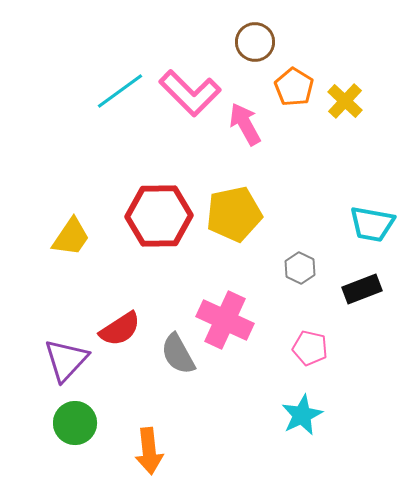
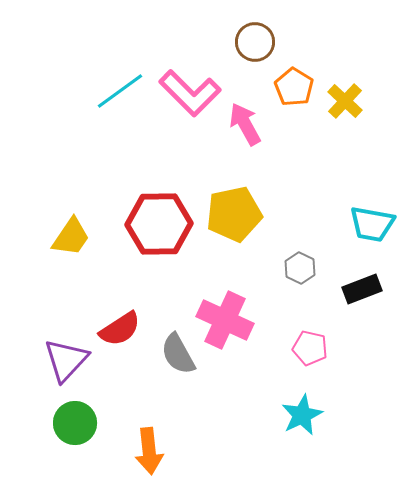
red hexagon: moved 8 px down
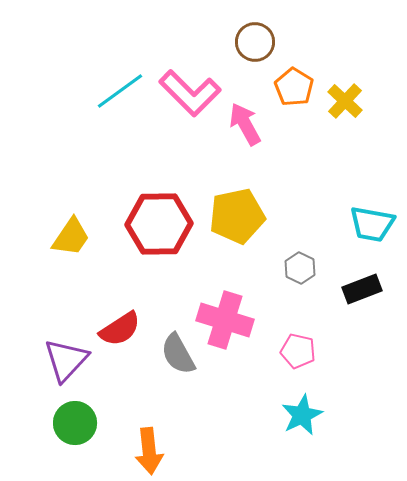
yellow pentagon: moved 3 px right, 2 px down
pink cross: rotated 8 degrees counterclockwise
pink pentagon: moved 12 px left, 3 px down
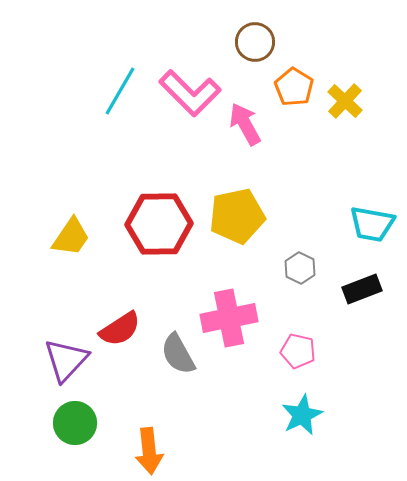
cyan line: rotated 24 degrees counterclockwise
pink cross: moved 4 px right, 2 px up; rotated 28 degrees counterclockwise
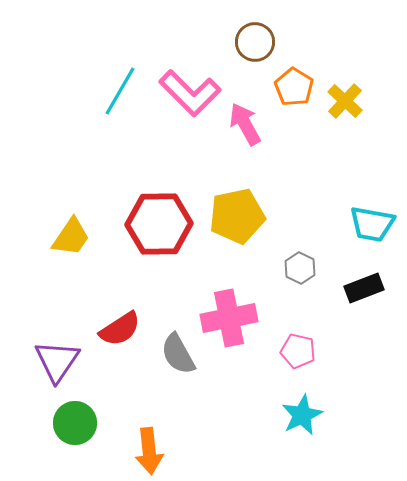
black rectangle: moved 2 px right, 1 px up
purple triangle: moved 9 px left, 1 px down; rotated 9 degrees counterclockwise
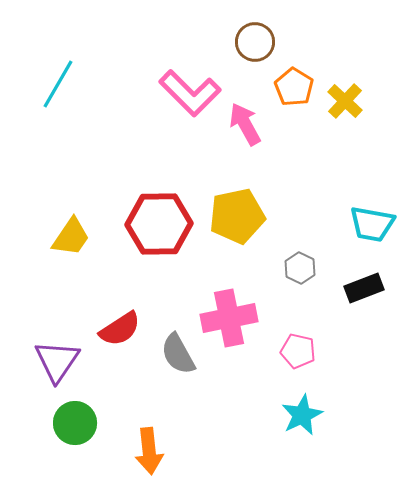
cyan line: moved 62 px left, 7 px up
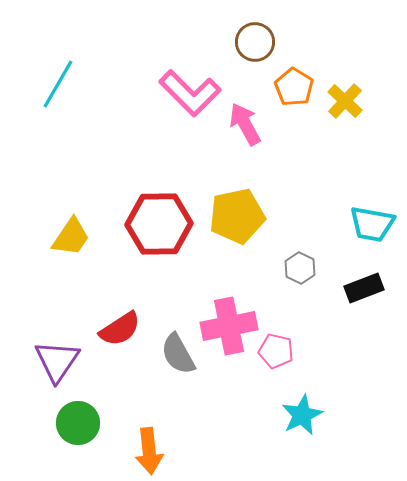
pink cross: moved 8 px down
pink pentagon: moved 22 px left
green circle: moved 3 px right
